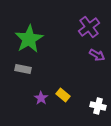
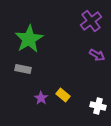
purple cross: moved 2 px right, 6 px up
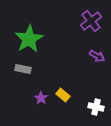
purple arrow: moved 1 px down
white cross: moved 2 px left, 1 px down
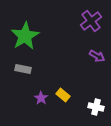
green star: moved 4 px left, 3 px up
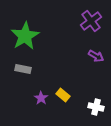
purple arrow: moved 1 px left
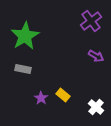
white cross: rotated 28 degrees clockwise
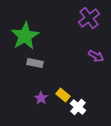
purple cross: moved 2 px left, 3 px up
gray rectangle: moved 12 px right, 6 px up
white cross: moved 18 px left
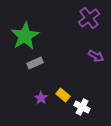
gray rectangle: rotated 35 degrees counterclockwise
white cross: moved 4 px right; rotated 14 degrees counterclockwise
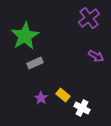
white cross: moved 1 px down
